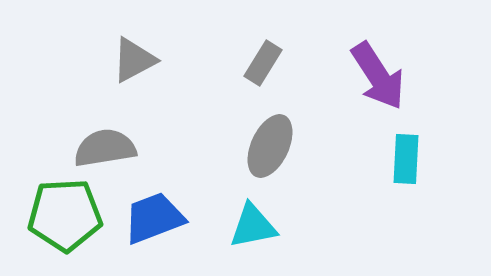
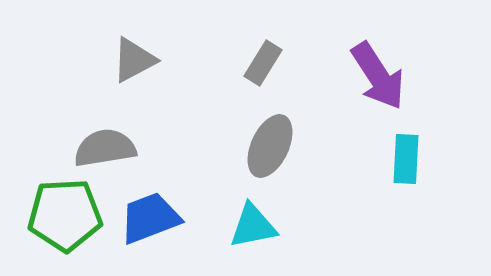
blue trapezoid: moved 4 px left
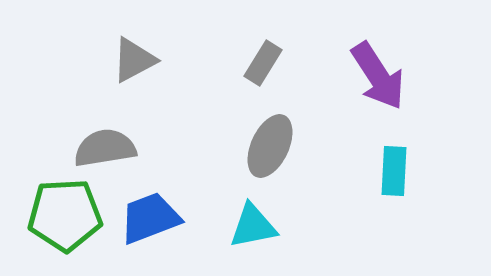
cyan rectangle: moved 12 px left, 12 px down
